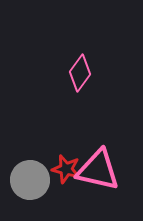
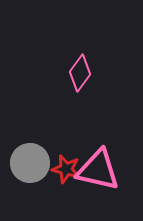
gray circle: moved 17 px up
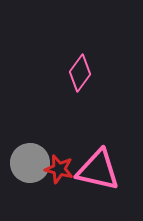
red star: moved 7 px left
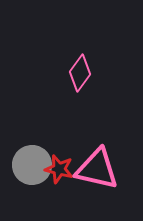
gray circle: moved 2 px right, 2 px down
pink triangle: moved 1 px left, 1 px up
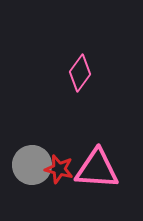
pink triangle: rotated 9 degrees counterclockwise
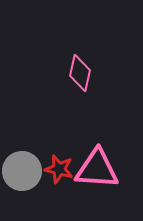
pink diamond: rotated 24 degrees counterclockwise
gray circle: moved 10 px left, 6 px down
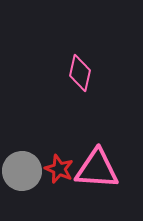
red star: rotated 8 degrees clockwise
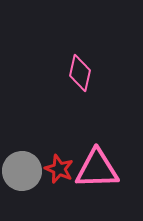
pink triangle: rotated 6 degrees counterclockwise
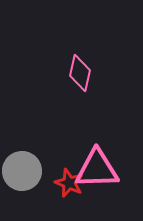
red star: moved 10 px right, 14 px down
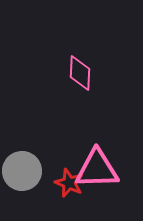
pink diamond: rotated 9 degrees counterclockwise
